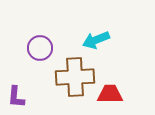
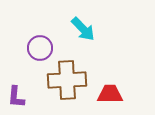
cyan arrow: moved 13 px left, 11 px up; rotated 112 degrees counterclockwise
brown cross: moved 8 px left, 3 px down
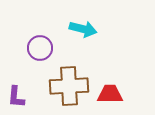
cyan arrow: rotated 32 degrees counterclockwise
brown cross: moved 2 px right, 6 px down
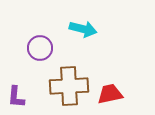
red trapezoid: rotated 12 degrees counterclockwise
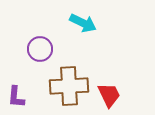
cyan arrow: moved 6 px up; rotated 12 degrees clockwise
purple circle: moved 1 px down
red trapezoid: moved 1 px left, 1 px down; rotated 76 degrees clockwise
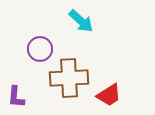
cyan arrow: moved 2 px left, 2 px up; rotated 16 degrees clockwise
brown cross: moved 8 px up
red trapezoid: rotated 84 degrees clockwise
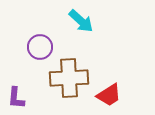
purple circle: moved 2 px up
purple L-shape: moved 1 px down
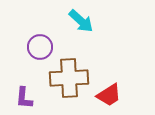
purple L-shape: moved 8 px right
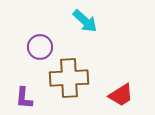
cyan arrow: moved 4 px right
red trapezoid: moved 12 px right
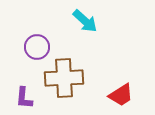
purple circle: moved 3 px left
brown cross: moved 5 px left
